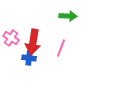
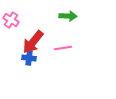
pink cross: moved 18 px up
red arrow: rotated 30 degrees clockwise
pink line: moved 2 px right; rotated 60 degrees clockwise
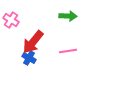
pink line: moved 5 px right, 3 px down
blue cross: rotated 24 degrees clockwise
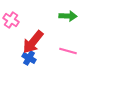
pink line: rotated 24 degrees clockwise
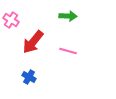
blue cross: moved 19 px down
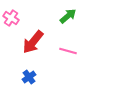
green arrow: rotated 42 degrees counterclockwise
pink cross: moved 2 px up
blue cross: rotated 24 degrees clockwise
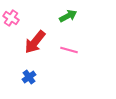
green arrow: rotated 12 degrees clockwise
red arrow: moved 2 px right
pink line: moved 1 px right, 1 px up
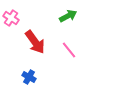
red arrow: rotated 75 degrees counterclockwise
pink line: rotated 36 degrees clockwise
blue cross: rotated 24 degrees counterclockwise
